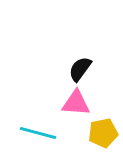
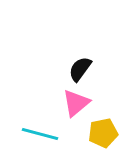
pink triangle: rotated 44 degrees counterclockwise
cyan line: moved 2 px right, 1 px down
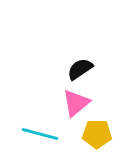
black semicircle: rotated 20 degrees clockwise
yellow pentagon: moved 6 px left, 1 px down; rotated 12 degrees clockwise
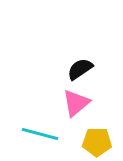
yellow pentagon: moved 8 px down
